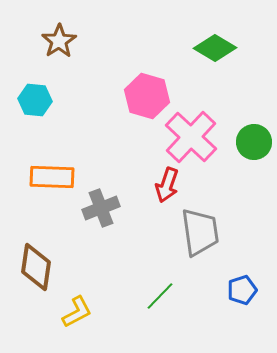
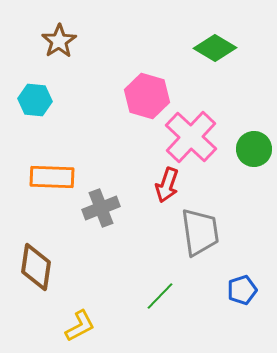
green circle: moved 7 px down
yellow L-shape: moved 3 px right, 14 px down
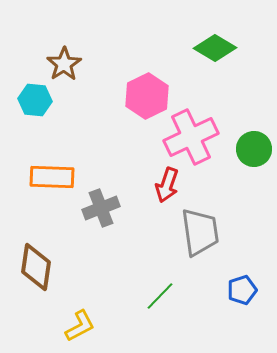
brown star: moved 5 px right, 23 px down
pink hexagon: rotated 18 degrees clockwise
pink cross: rotated 22 degrees clockwise
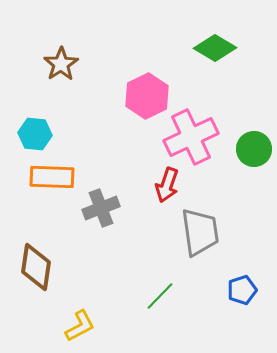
brown star: moved 3 px left
cyan hexagon: moved 34 px down
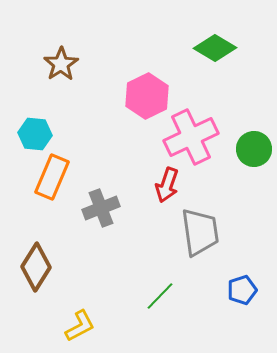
orange rectangle: rotated 69 degrees counterclockwise
brown diamond: rotated 24 degrees clockwise
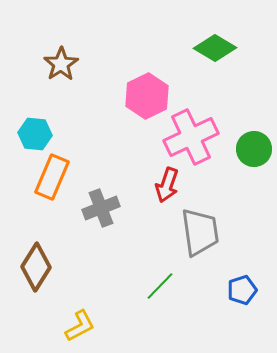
green line: moved 10 px up
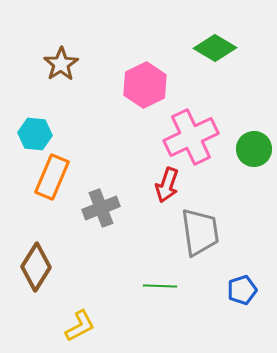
pink hexagon: moved 2 px left, 11 px up
green line: rotated 48 degrees clockwise
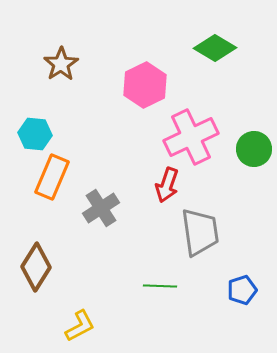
gray cross: rotated 12 degrees counterclockwise
